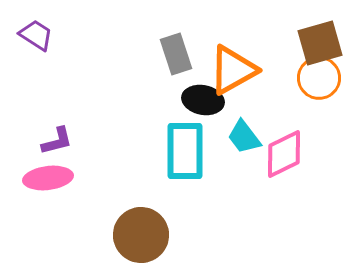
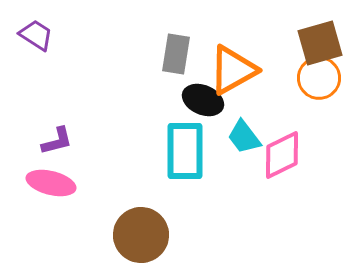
gray rectangle: rotated 27 degrees clockwise
black ellipse: rotated 12 degrees clockwise
pink diamond: moved 2 px left, 1 px down
pink ellipse: moved 3 px right, 5 px down; rotated 21 degrees clockwise
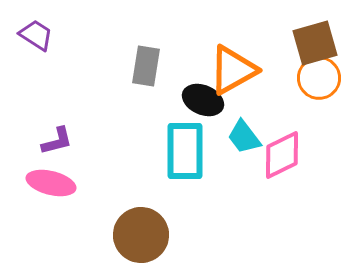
brown square: moved 5 px left
gray rectangle: moved 30 px left, 12 px down
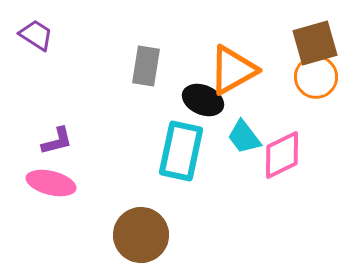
orange circle: moved 3 px left, 1 px up
cyan rectangle: moved 4 px left; rotated 12 degrees clockwise
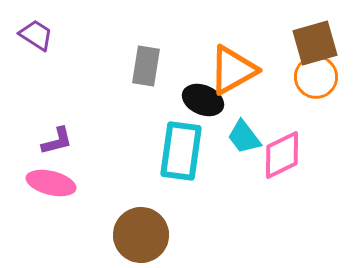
cyan rectangle: rotated 4 degrees counterclockwise
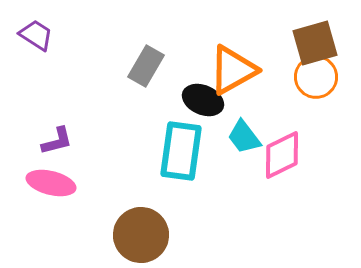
gray rectangle: rotated 21 degrees clockwise
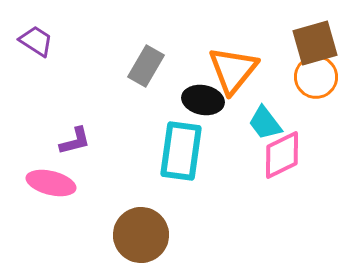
purple trapezoid: moved 6 px down
orange triangle: rotated 22 degrees counterclockwise
black ellipse: rotated 12 degrees counterclockwise
cyan trapezoid: moved 21 px right, 14 px up
purple L-shape: moved 18 px right
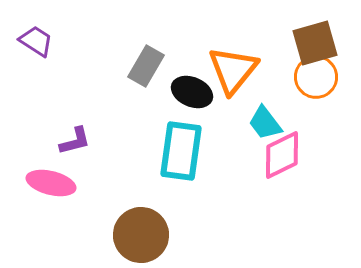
black ellipse: moved 11 px left, 8 px up; rotated 12 degrees clockwise
